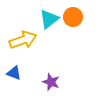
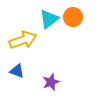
blue triangle: moved 3 px right, 2 px up
purple star: rotated 30 degrees clockwise
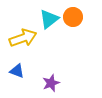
yellow arrow: moved 2 px up
purple star: moved 1 px down
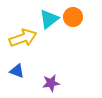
purple star: rotated 12 degrees clockwise
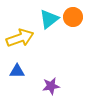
yellow arrow: moved 3 px left
blue triangle: rotated 21 degrees counterclockwise
purple star: moved 3 px down
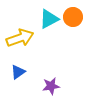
cyan triangle: rotated 10 degrees clockwise
blue triangle: moved 1 px right, 1 px down; rotated 35 degrees counterclockwise
